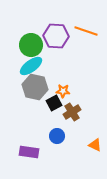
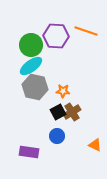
black square: moved 4 px right, 9 px down
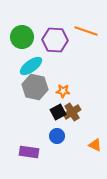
purple hexagon: moved 1 px left, 4 px down
green circle: moved 9 px left, 8 px up
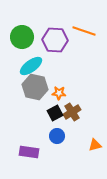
orange line: moved 2 px left
orange star: moved 4 px left, 2 px down
black square: moved 3 px left, 1 px down
orange triangle: rotated 40 degrees counterclockwise
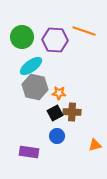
brown cross: rotated 36 degrees clockwise
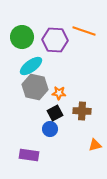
brown cross: moved 10 px right, 1 px up
blue circle: moved 7 px left, 7 px up
purple rectangle: moved 3 px down
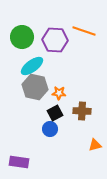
cyan ellipse: moved 1 px right
purple rectangle: moved 10 px left, 7 px down
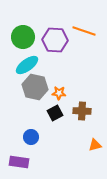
green circle: moved 1 px right
cyan ellipse: moved 5 px left, 1 px up
blue circle: moved 19 px left, 8 px down
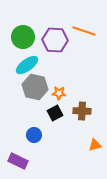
blue circle: moved 3 px right, 2 px up
purple rectangle: moved 1 px left, 1 px up; rotated 18 degrees clockwise
